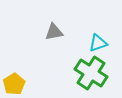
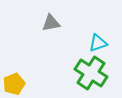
gray triangle: moved 3 px left, 9 px up
yellow pentagon: rotated 10 degrees clockwise
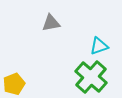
cyan triangle: moved 1 px right, 3 px down
green cross: moved 4 px down; rotated 8 degrees clockwise
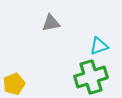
green cross: rotated 32 degrees clockwise
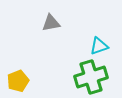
yellow pentagon: moved 4 px right, 3 px up
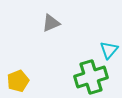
gray triangle: rotated 12 degrees counterclockwise
cyan triangle: moved 10 px right, 4 px down; rotated 30 degrees counterclockwise
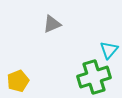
gray triangle: moved 1 px right, 1 px down
green cross: moved 3 px right
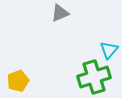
gray triangle: moved 8 px right, 11 px up
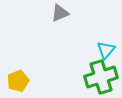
cyan triangle: moved 3 px left
green cross: moved 7 px right
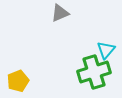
green cross: moved 7 px left, 5 px up
